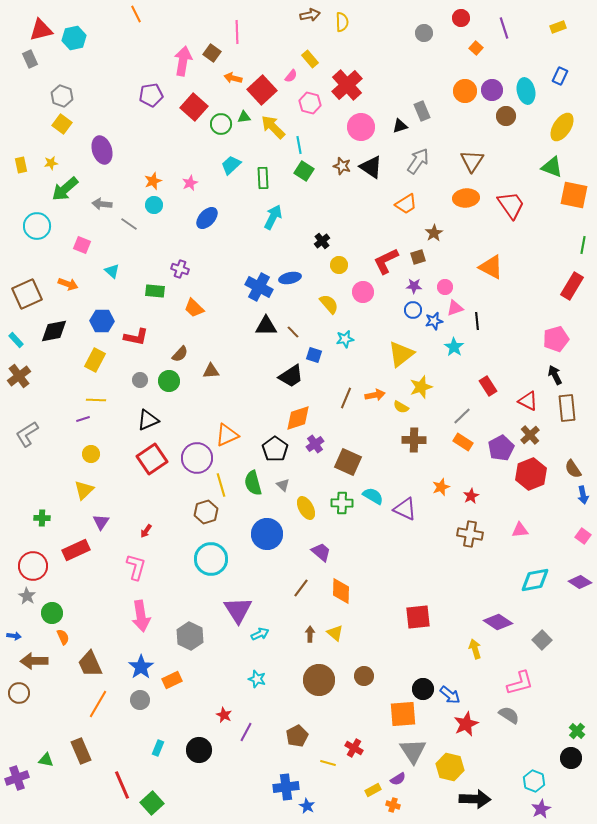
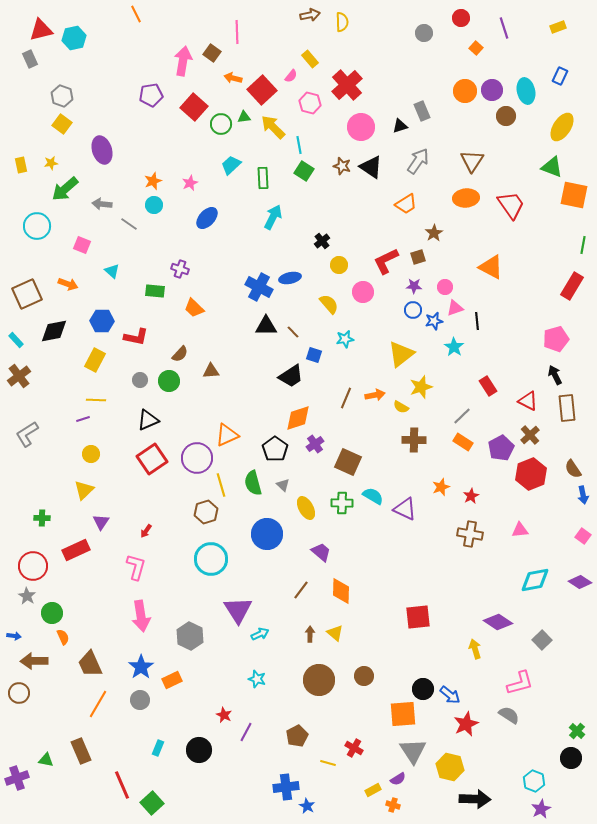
brown line at (301, 588): moved 2 px down
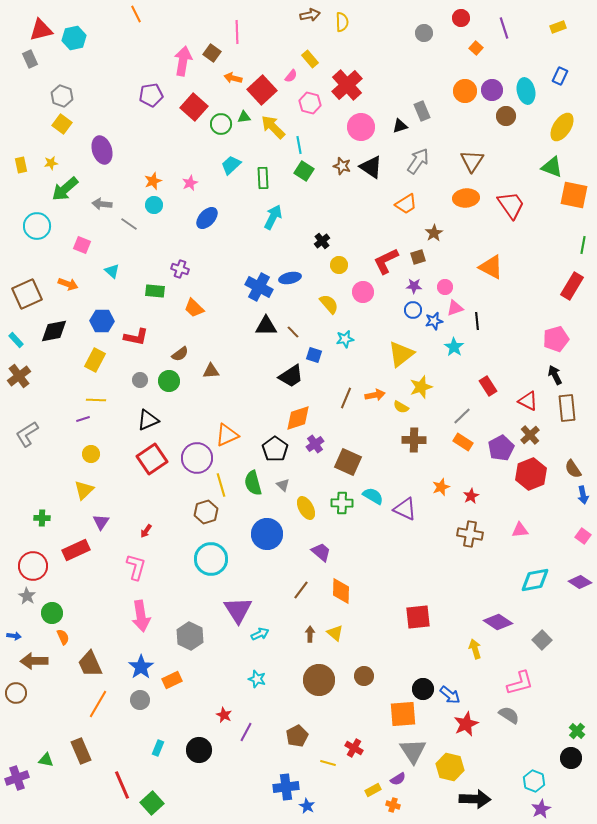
brown semicircle at (180, 354): rotated 12 degrees clockwise
brown circle at (19, 693): moved 3 px left
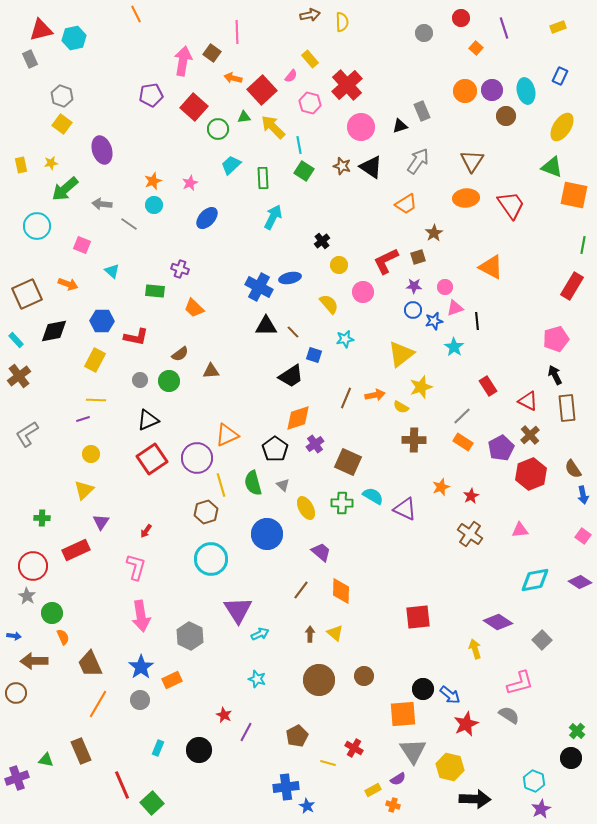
green circle at (221, 124): moved 3 px left, 5 px down
brown cross at (470, 534): rotated 25 degrees clockwise
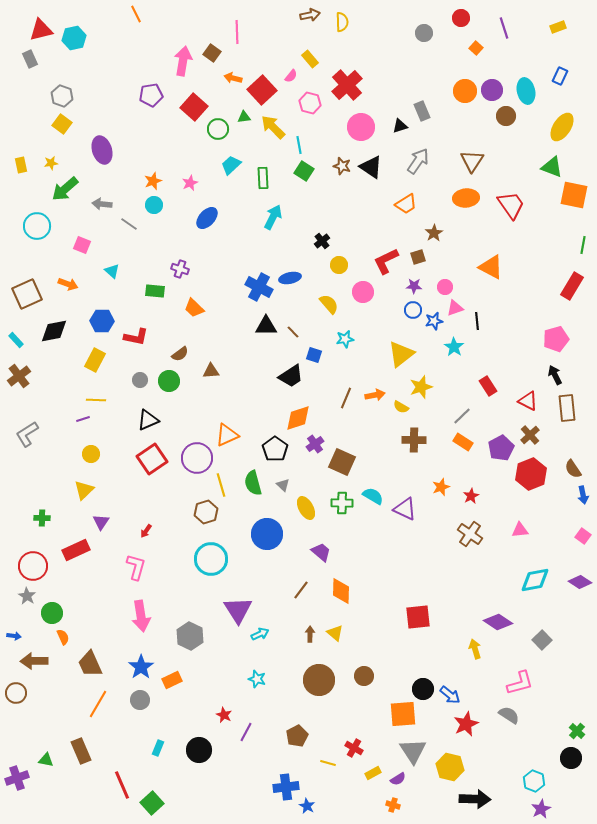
brown square at (348, 462): moved 6 px left
yellow rectangle at (373, 790): moved 17 px up
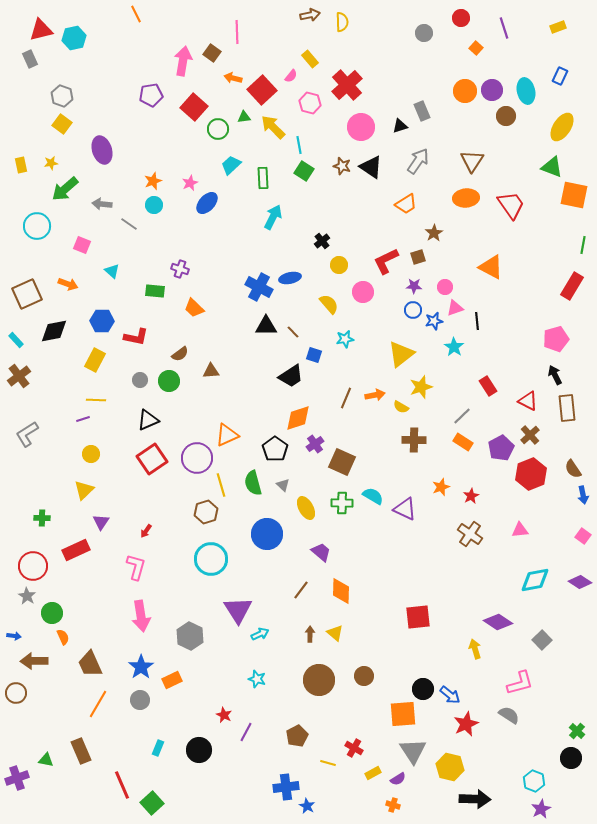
blue ellipse at (207, 218): moved 15 px up
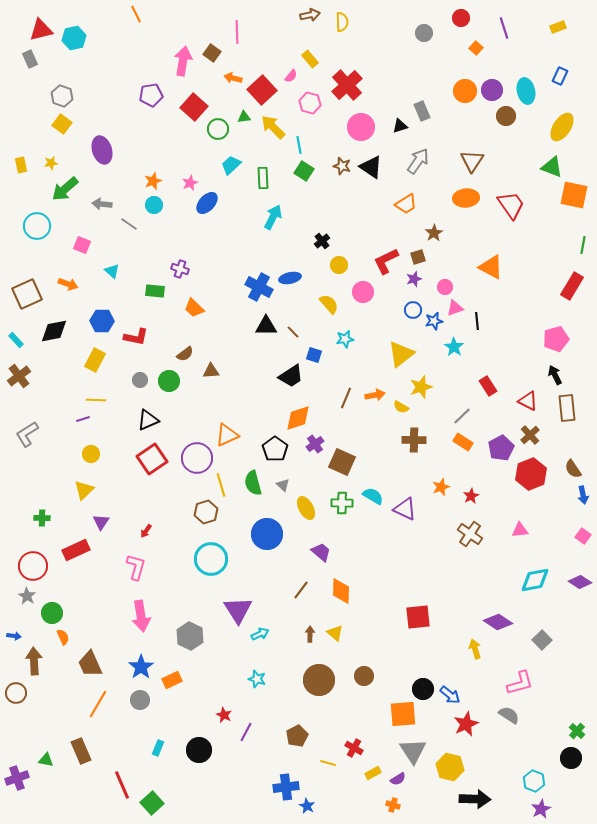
purple star at (414, 286): moved 7 px up; rotated 21 degrees counterclockwise
brown semicircle at (180, 354): moved 5 px right
brown arrow at (34, 661): rotated 88 degrees clockwise
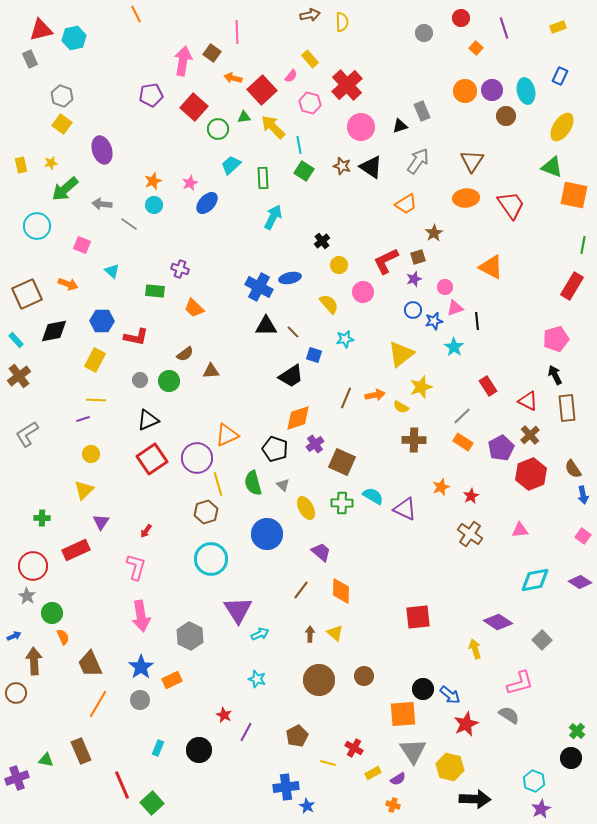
black pentagon at (275, 449): rotated 15 degrees counterclockwise
yellow line at (221, 485): moved 3 px left, 1 px up
blue arrow at (14, 636): rotated 32 degrees counterclockwise
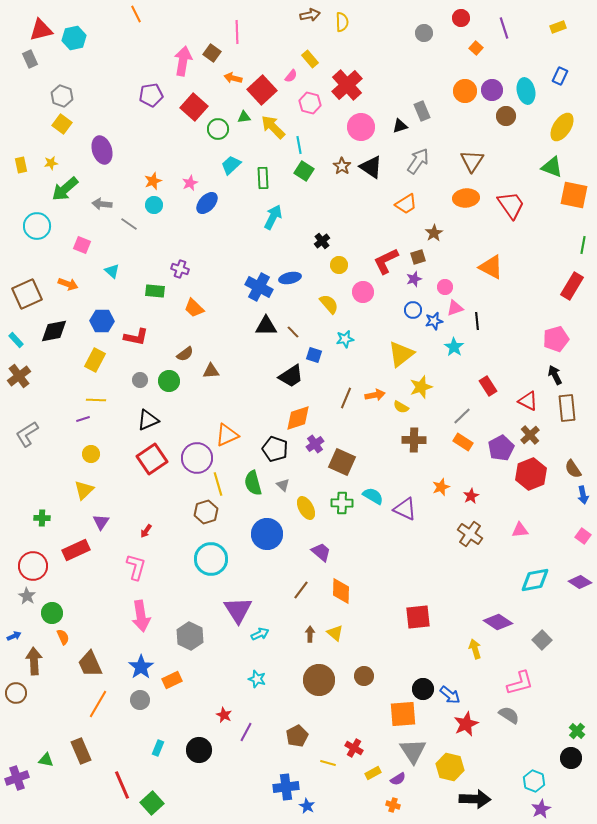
brown star at (342, 166): rotated 18 degrees clockwise
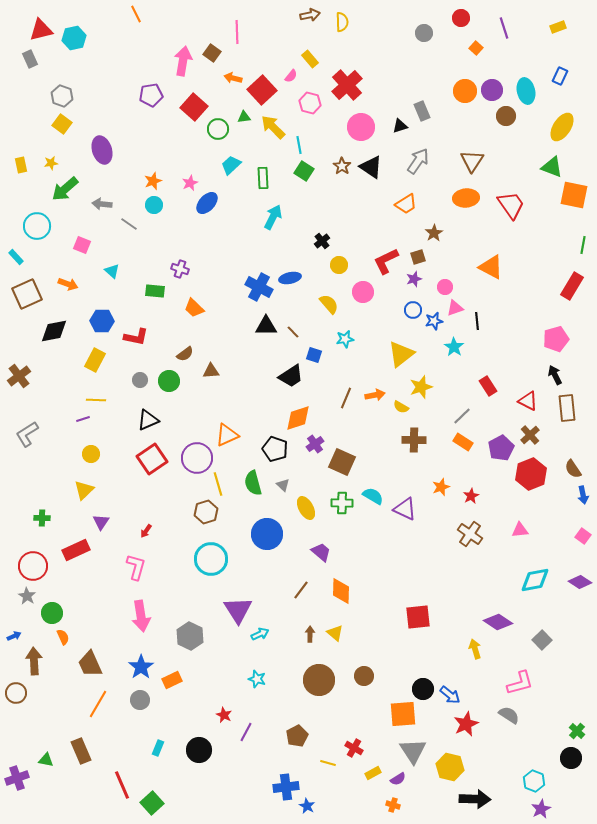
cyan rectangle at (16, 340): moved 83 px up
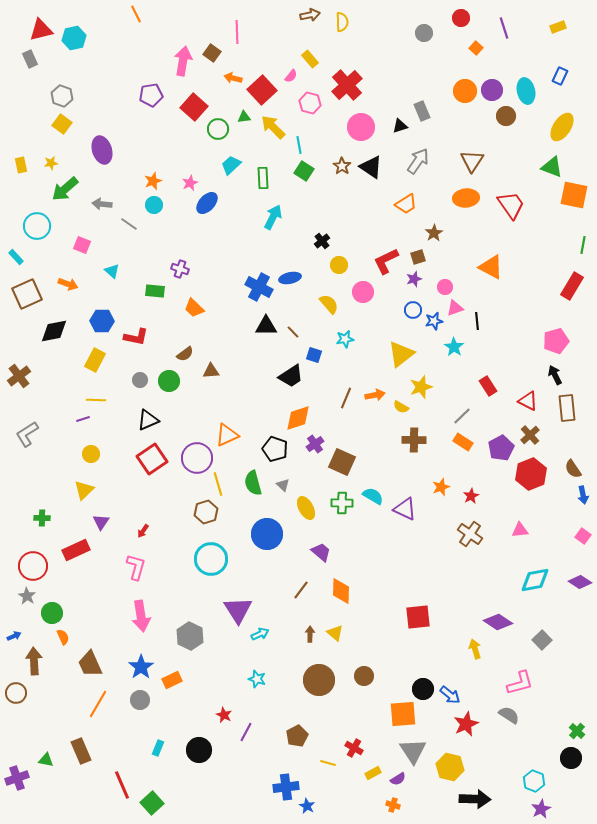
pink pentagon at (556, 339): moved 2 px down
red arrow at (146, 531): moved 3 px left
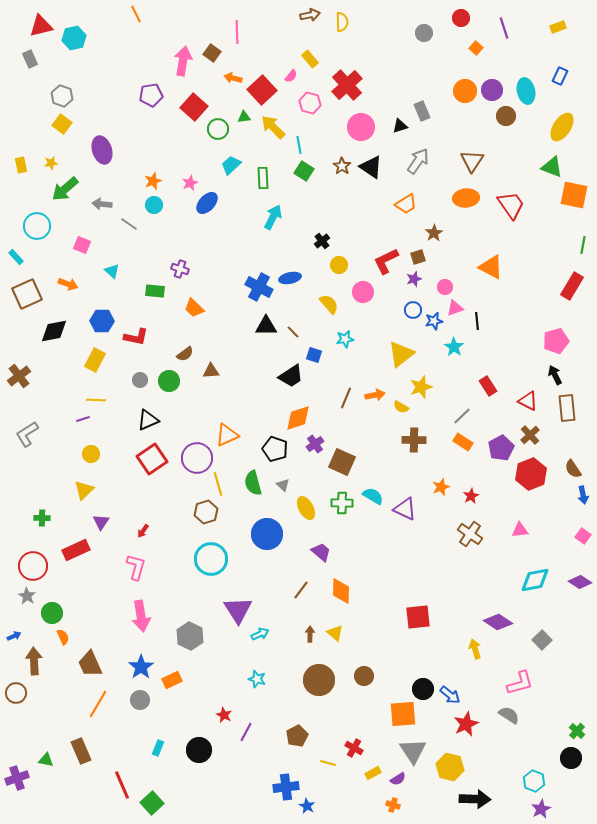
red triangle at (41, 30): moved 4 px up
